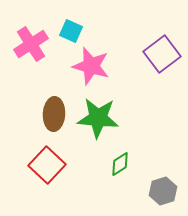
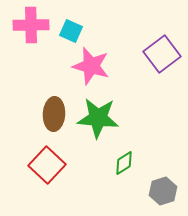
pink cross: moved 19 px up; rotated 32 degrees clockwise
green diamond: moved 4 px right, 1 px up
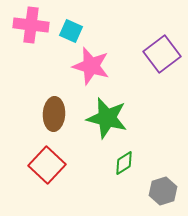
pink cross: rotated 8 degrees clockwise
green star: moved 9 px right; rotated 9 degrees clockwise
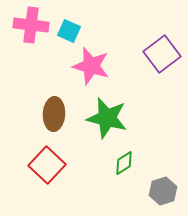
cyan square: moved 2 px left
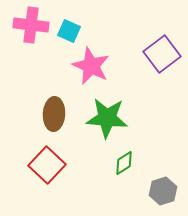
pink star: rotated 9 degrees clockwise
green star: rotated 9 degrees counterclockwise
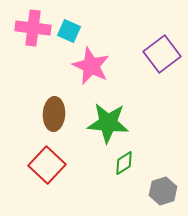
pink cross: moved 2 px right, 3 px down
green star: moved 1 px right, 5 px down
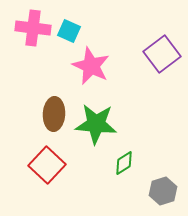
green star: moved 12 px left, 1 px down
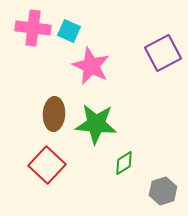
purple square: moved 1 px right, 1 px up; rotated 9 degrees clockwise
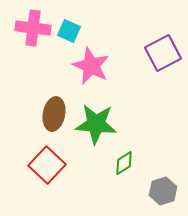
brown ellipse: rotated 8 degrees clockwise
